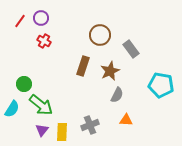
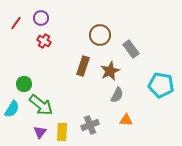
red line: moved 4 px left, 2 px down
purple triangle: moved 2 px left, 2 px down
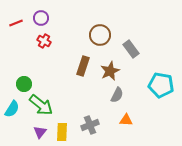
red line: rotated 32 degrees clockwise
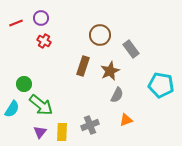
orange triangle: rotated 24 degrees counterclockwise
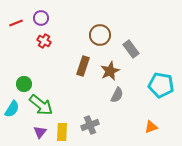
orange triangle: moved 25 px right, 7 px down
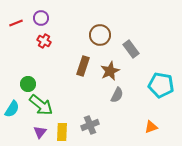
green circle: moved 4 px right
